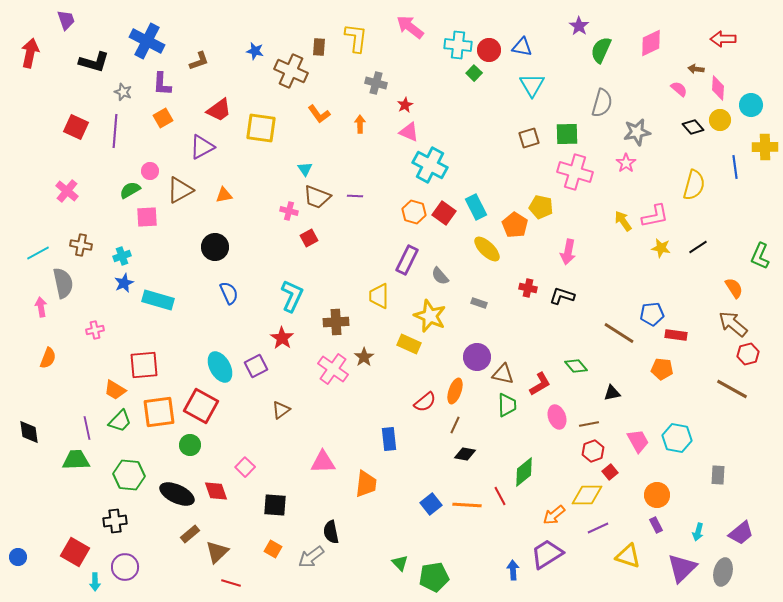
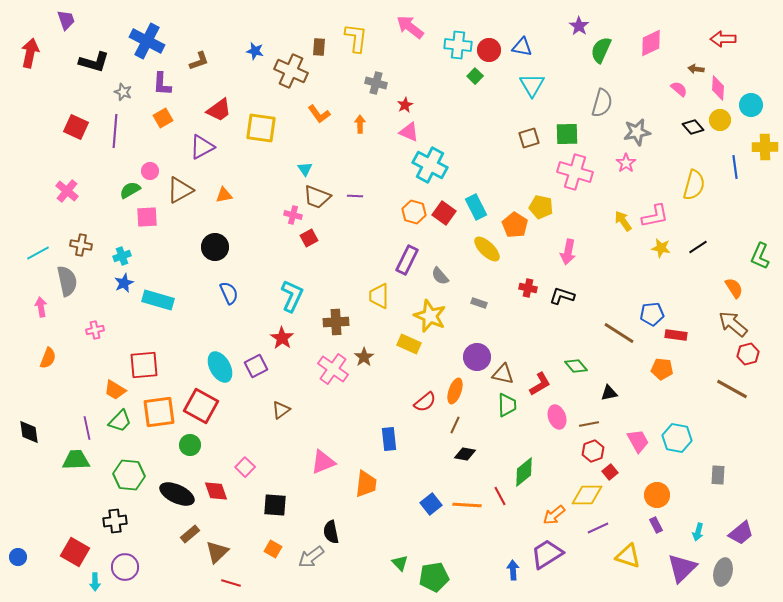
green square at (474, 73): moved 1 px right, 3 px down
pink cross at (289, 211): moved 4 px right, 4 px down
gray semicircle at (63, 283): moved 4 px right, 2 px up
black triangle at (612, 393): moved 3 px left
pink triangle at (323, 462): rotated 20 degrees counterclockwise
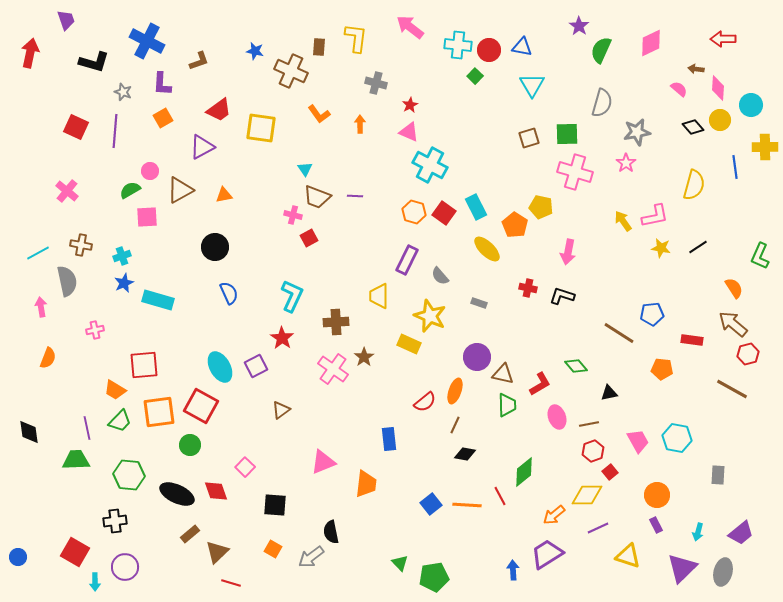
red star at (405, 105): moved 5 px right
red rectangle at (676, 335): moved 16 px right, 5 px down
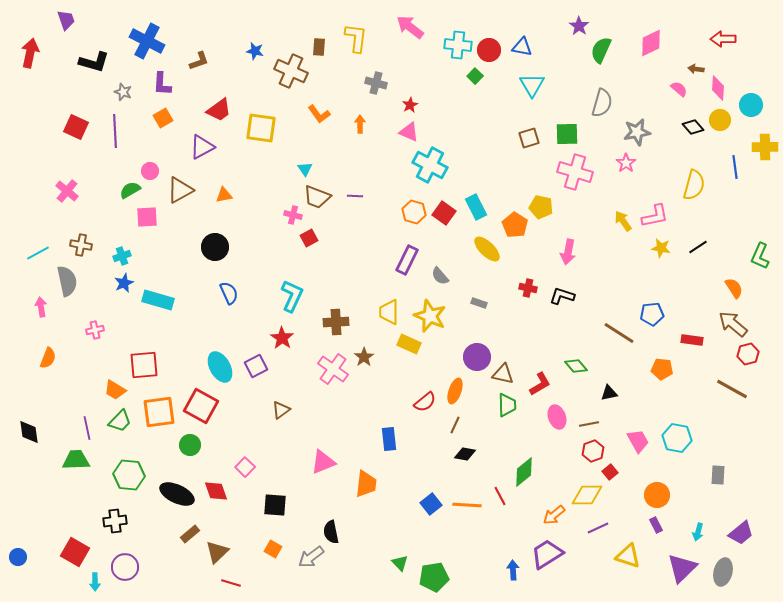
purple line at (115, 131): rotated 8 degrees counterclockwise
yellow trapezoid at (379, 296): moved 10 px right, 16 px down
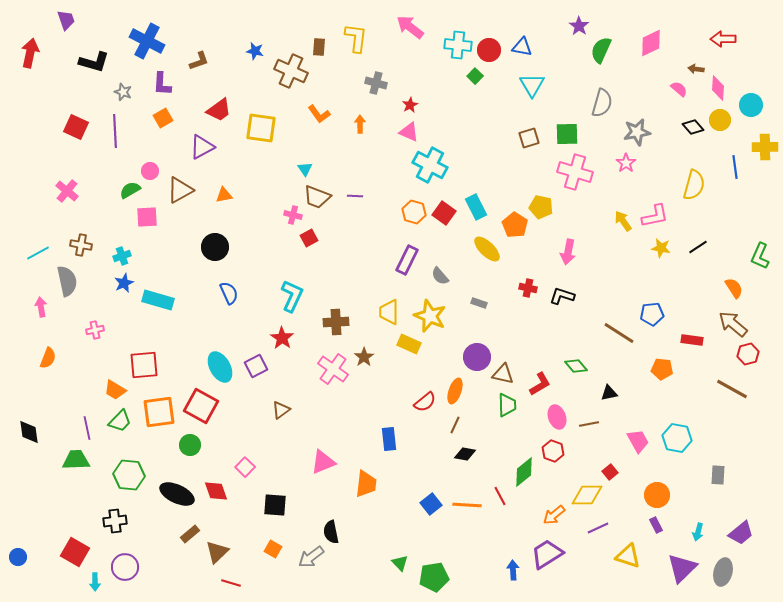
red hexagon at (593, 451): moved 40 px left; rotated 20 degrees counterclockwise
